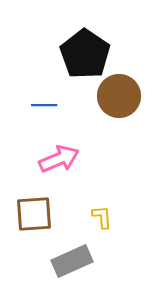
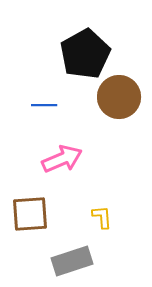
black pentagon: rotated 9 degrees clockwise
brown circle: moved 1 px down
pink arrow: moved 3 px right
brown square: moved 4 px left
gray rectangle: rotated 6 degrees clockwise
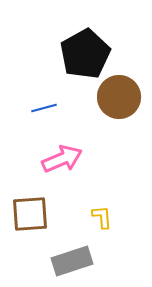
blue line: moved 3 px down; rotated 15 degrees counterclockwise
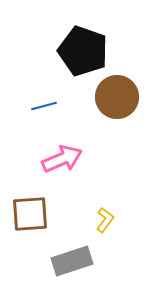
black pentagon: moved 2 px left, 3 px up; rotated 24 degrees counterclockwise
brown circle: moved 2 px left
blue line: moved 2 px up
yellow L-shape: moved 3 px right, 3 px down; rotated 40 degrees clockwise
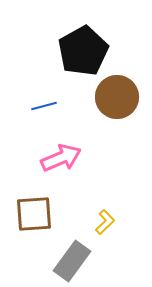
black pentagon: rotated 24 degrees clockwise
pink arrow: moved 1 px left, 1 px up
brown square: moved 4 px right
yellow L-shape: moved 2 px down; rotated 10 degrees clockwise
gray rectangle: rotated 36 degrees counterclockwise
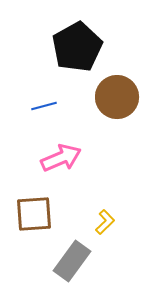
black pentagon: moved 6 px left, 4 px up
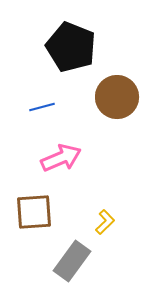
black pentagon: moved 6 px left; rotated 21 degrees counterclockwise
blue line: moved 2 px left, 1 px down
brown square: moved 2 px up
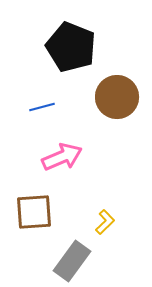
pink arrow: moved 1 px right, 1 px up
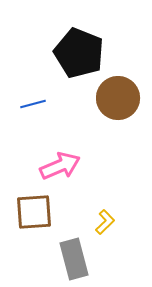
black pentagon: moved 8 px right, 6 px down
brown circle: moved 1 px right, 1 px down
blue line: moved 9 px left, 3 px up
pink arrow: moved 2 px left, 9 px down
gray rectangle: moved 2 px right, 2 px up; rotated 51 degrees counterclockwise
